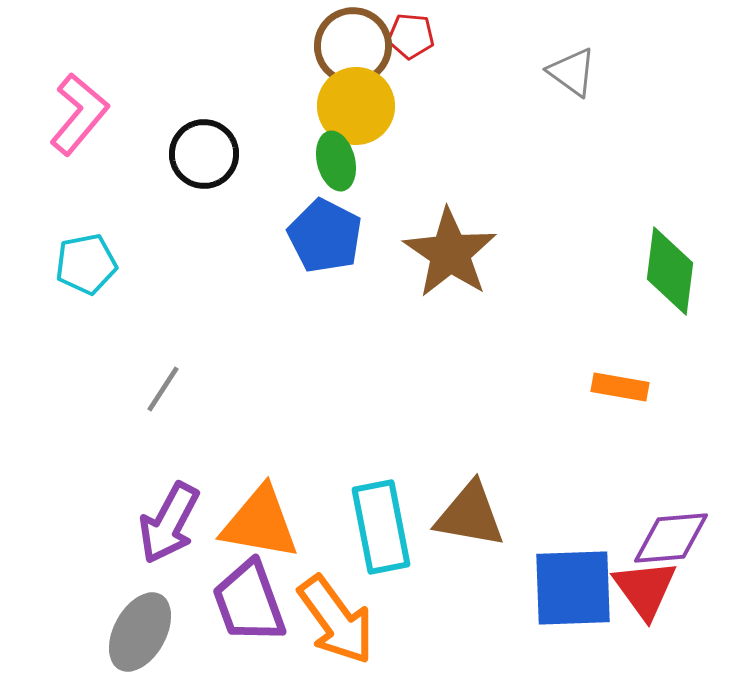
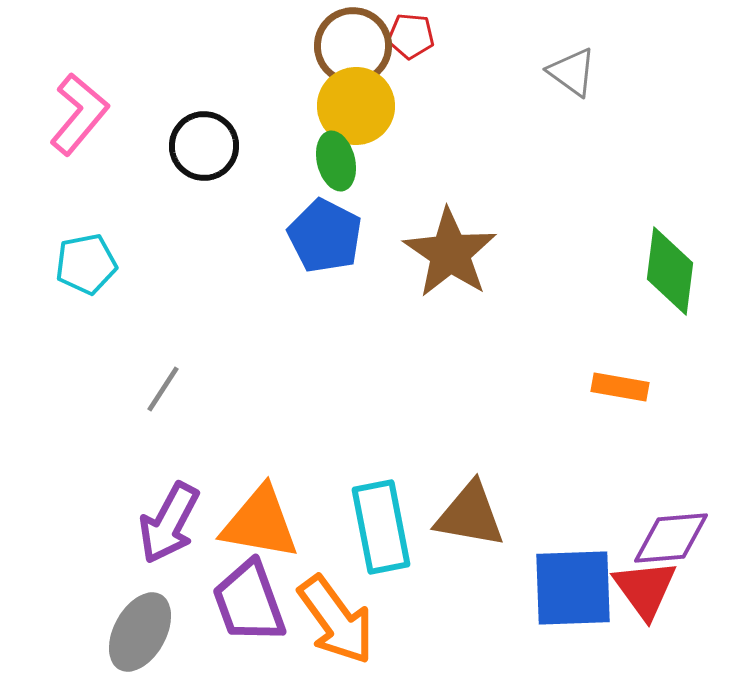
black circle: moved 8 px up
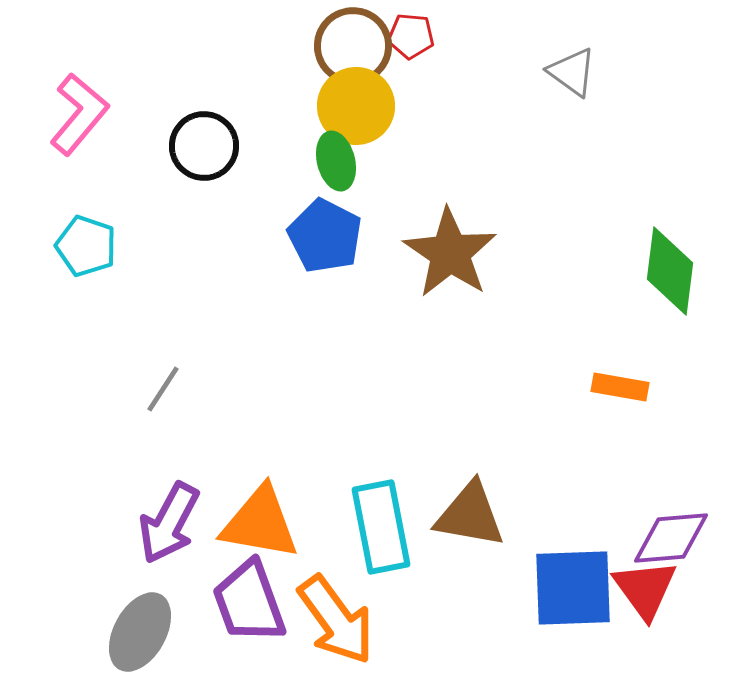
cyan pentagon: moved 18 px up; rotated 30 degrees clockwise
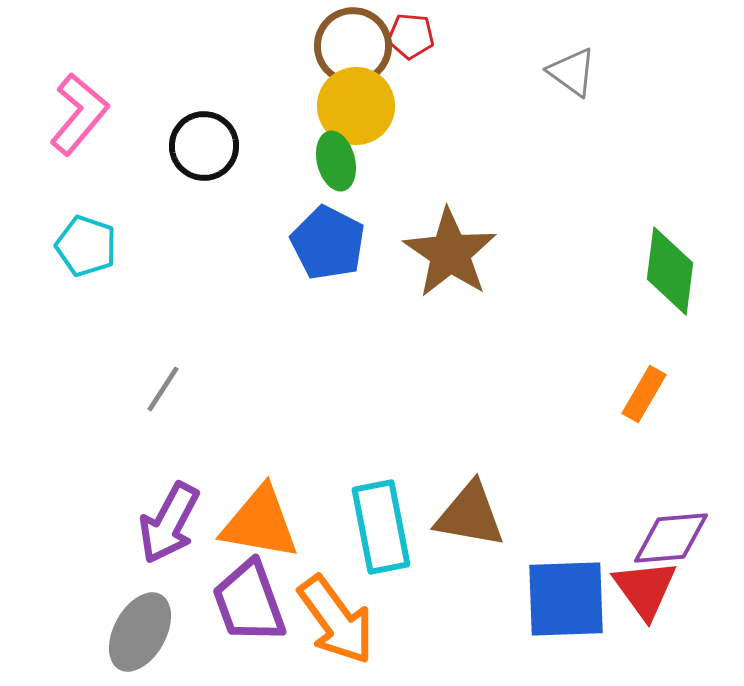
blue pentagon: moved 3 px right, 7 px down
orange rectangle: moved 24 px right, 7 px down; rotated 70 degrees counterclockwise
blue square: moved 7 px left, 11 px down
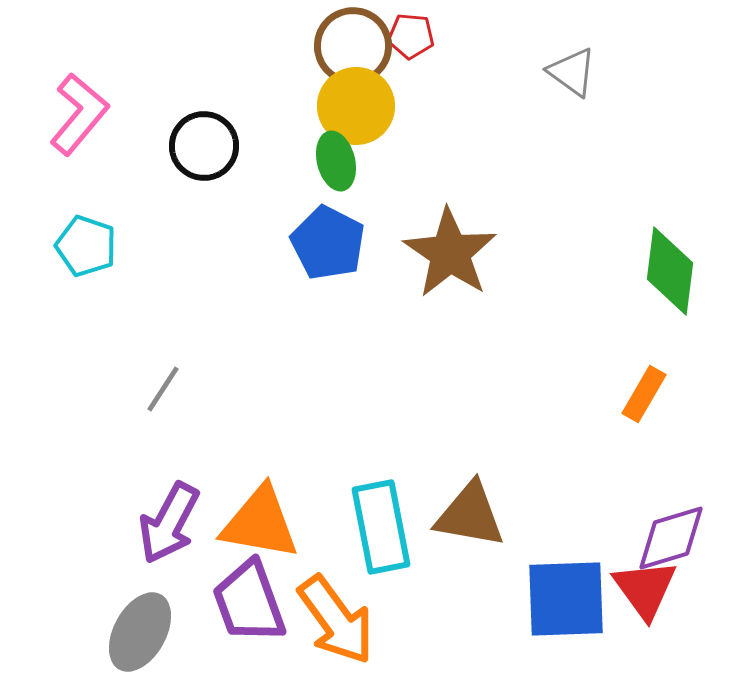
purple diamond: rotated 12 degrees counterclockwise
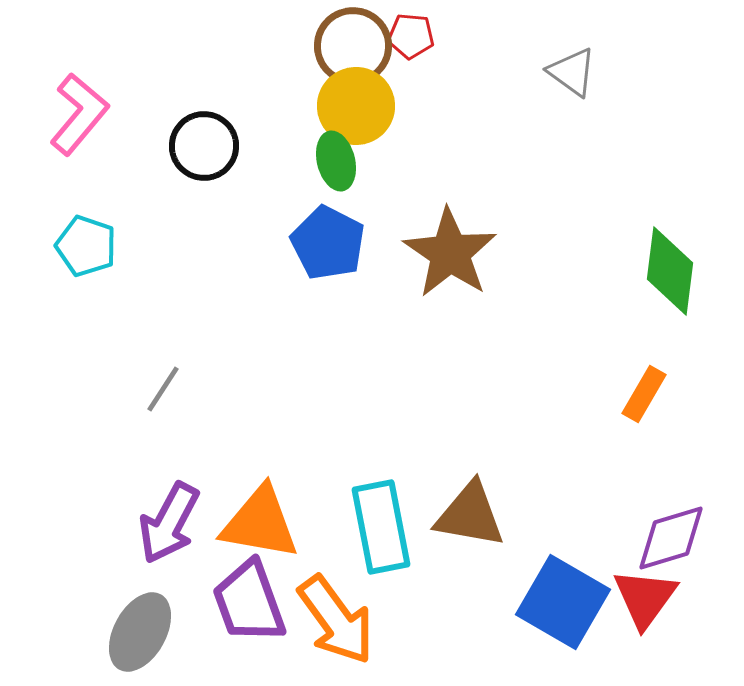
red triangle: moved 9 px down; rotated 12 degrees clockwise
blue square: moved 3 px left, 3 px down; rotated 32 degrees clockwise
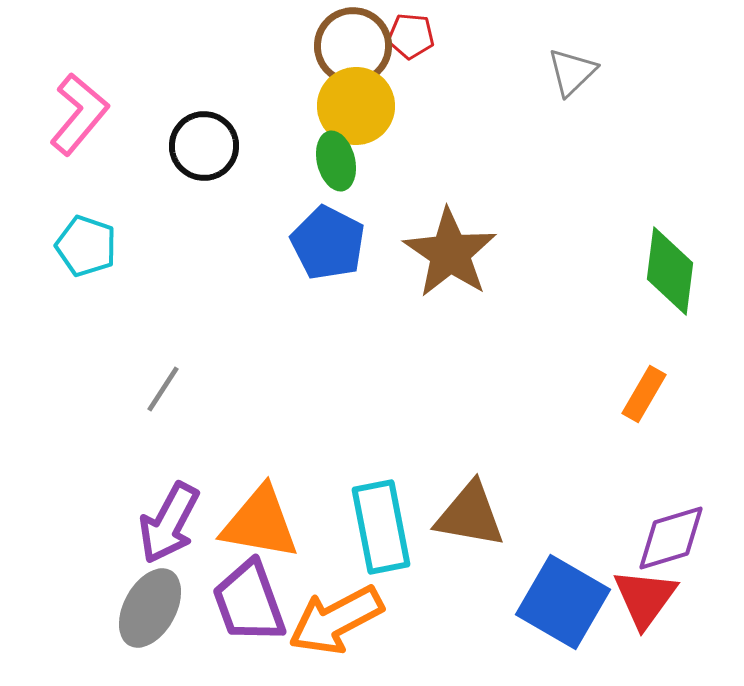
gray triangle: rotated 40 degrees clockwise
orange arrow: rotated 98 degrees clockwise
gray ellipse: moved 10 px right, 24 px up
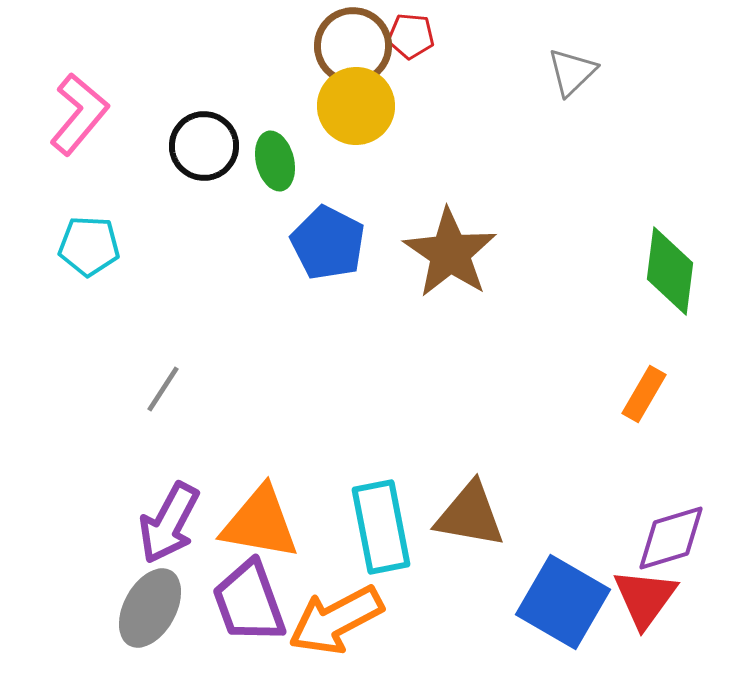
green ellipse: moved 61 px left
cyan pentagon: moved 3 px right; rotated 16 degrees counterclockwise
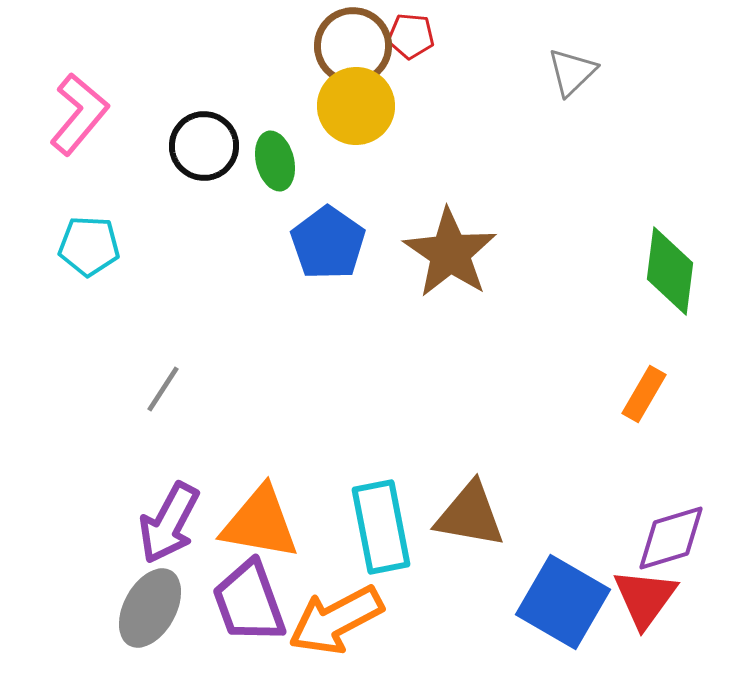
blue pentagon: rotated 8 degrees clockwise
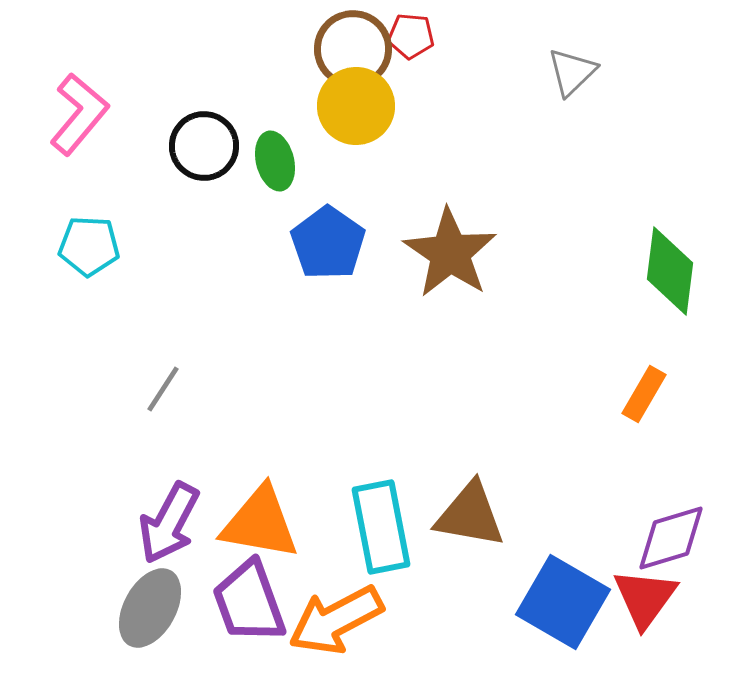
brown circle: moved 3 px down
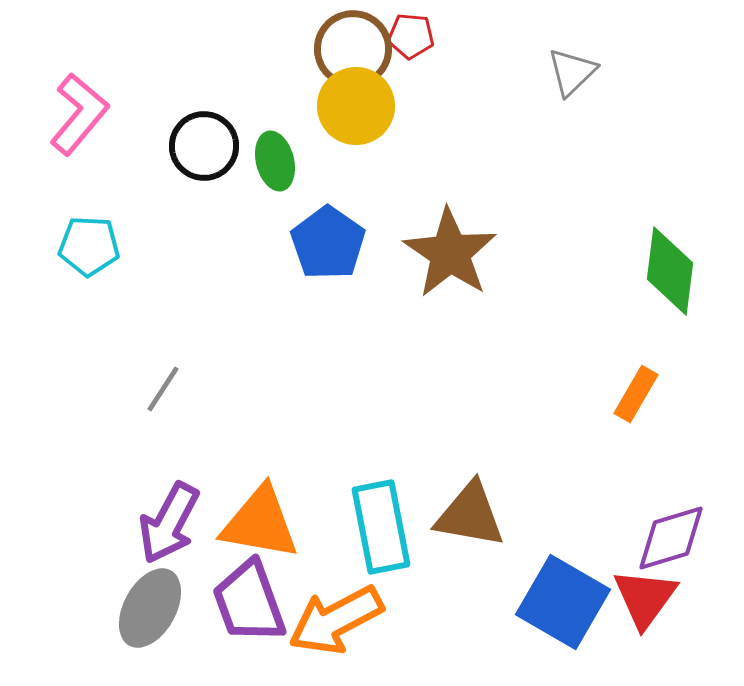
orange rectangle: moved 8 px left
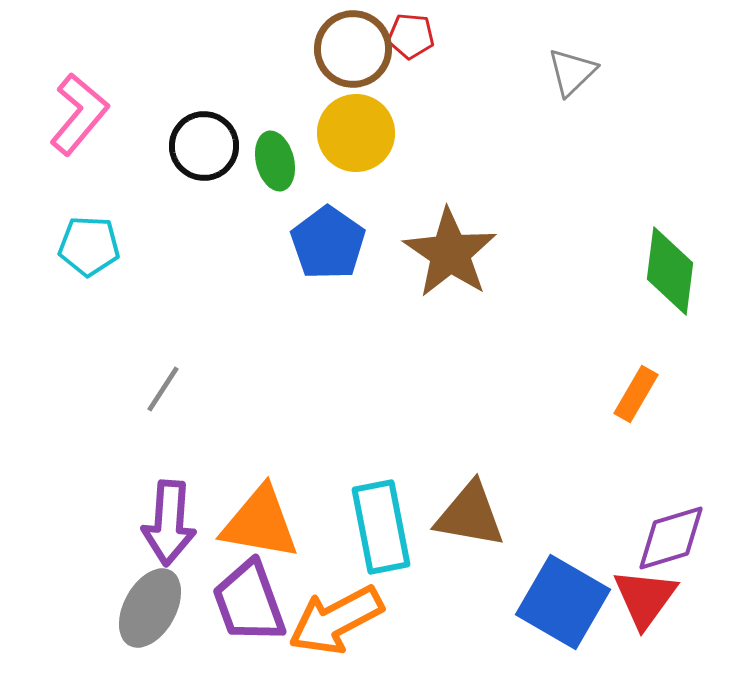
yellow circle: moved 27 px down
purple arrow: rotated 24 degrees counterclockwise
